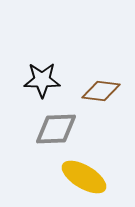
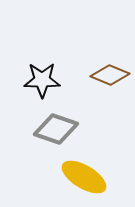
brown diamond: moved 9 px right, 16 px up; rotated 15 degrees clockwise
gray diamond: rotated 21 degrees clockwise
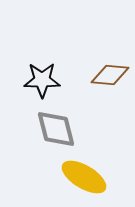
brown diamond: rotated 18 degrees counterclockwise
gray diamond: rotated 57 degrees clockwise
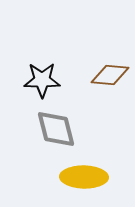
yellow ellipse: rotated 30 degrees counterclockwise
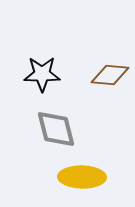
black star: moved 6 px up
yellow ellipse: moved 2 px left
